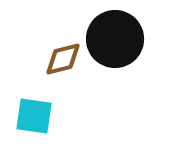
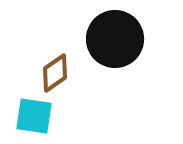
brown diamond: moved 8 px left, 14 px down; rotated 21 degrees counterclockwise
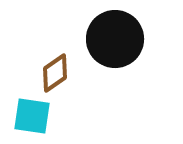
cyan square: moved 2 px left
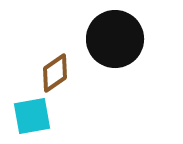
cyan square: rotated 18 degrees counterclockwise
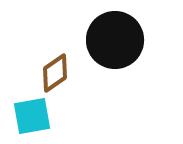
black circle: moved 1 px down
